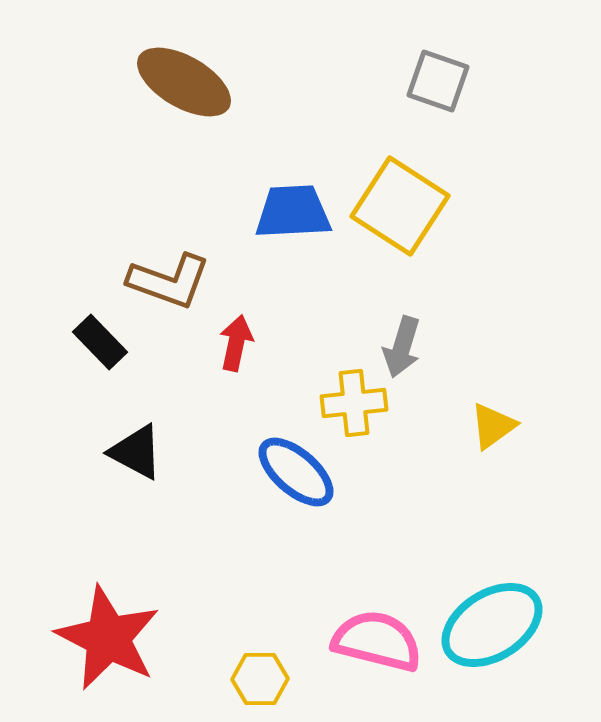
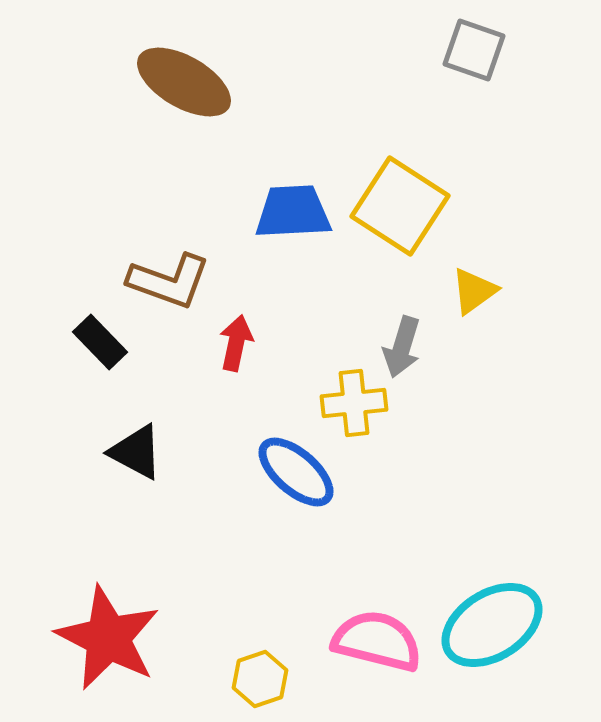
gray square: moved 36 px right, 31 px up
yellow triangle: moved 19 px left, 135 px up
yellow hexagon: rotated 18 degrees counterclockwise
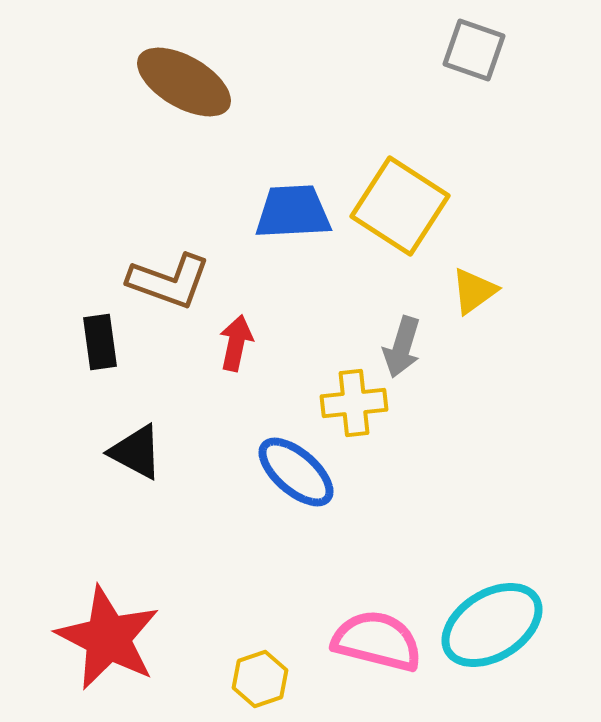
black rectangle: rotated 36 degrees clockwise
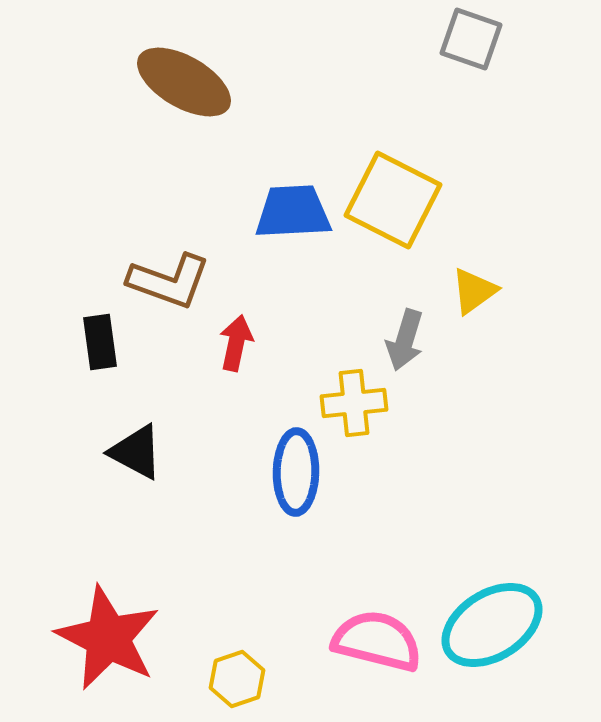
gray square: moved 3 px left, 11 px up
yellow square: moved 7 px left, 6 px up; rotated 6 degrees counterclockwise
gray arrow: moved 3 px right, 7 px up
blue ellipse: rotated 50 degrees clockwise
yellow hexagon: moved 23 px left
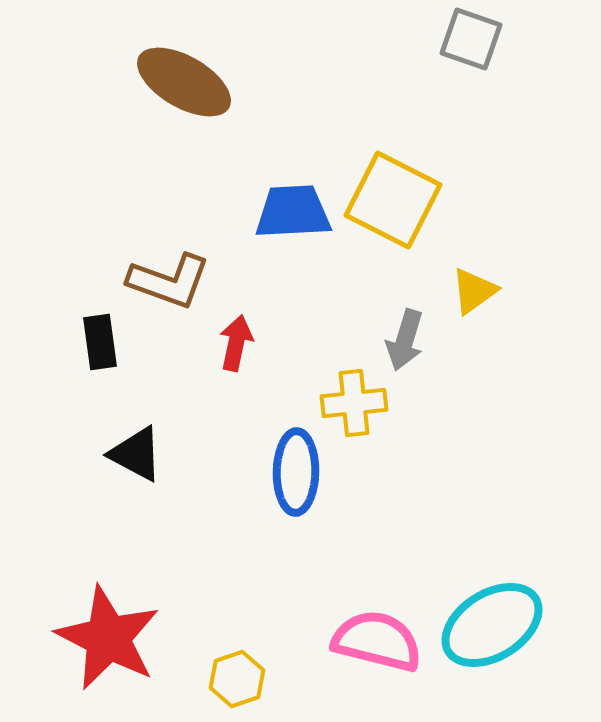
black triangle: moved 2 px down
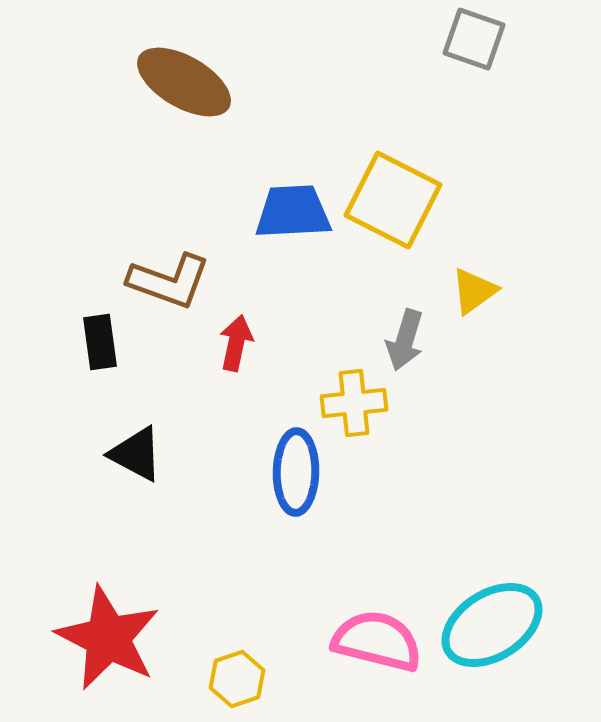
gray square: moved 3 px right
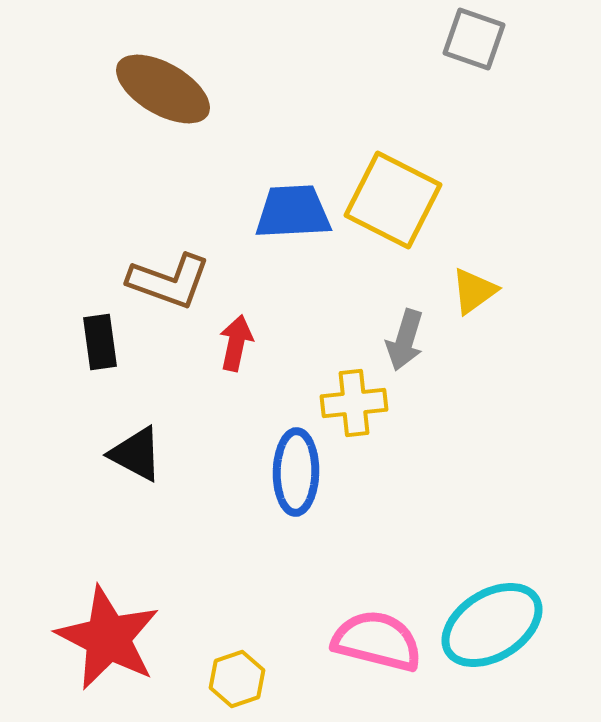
brown ellipse: moved 21 px left, 7 px down
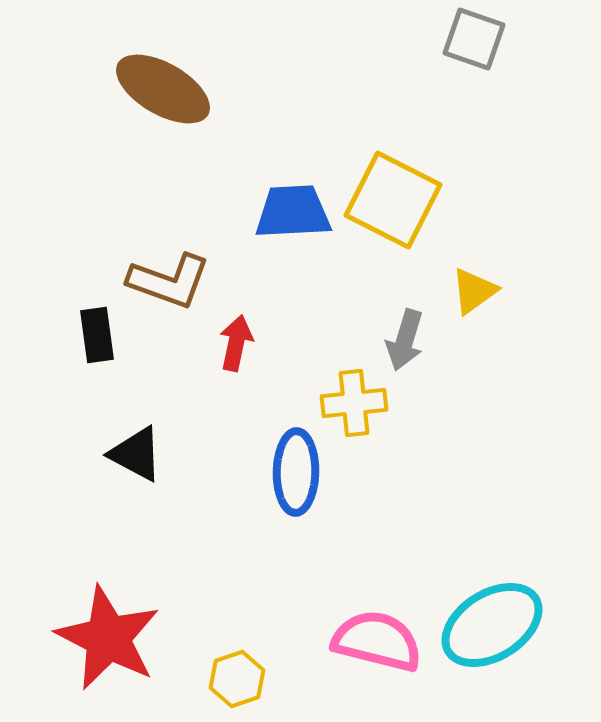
black rectangle: moved 3 px left, 7 px up
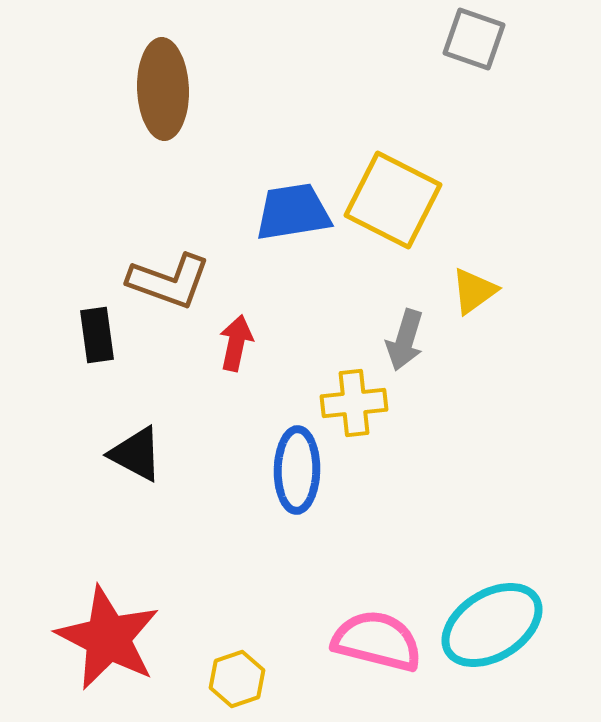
brown ellipse: rotated 58 degrees clockwise
blue trapezoid: rotated 6 degrees counterclockwise
blue ellipse: moved 1 px right, 2 px up
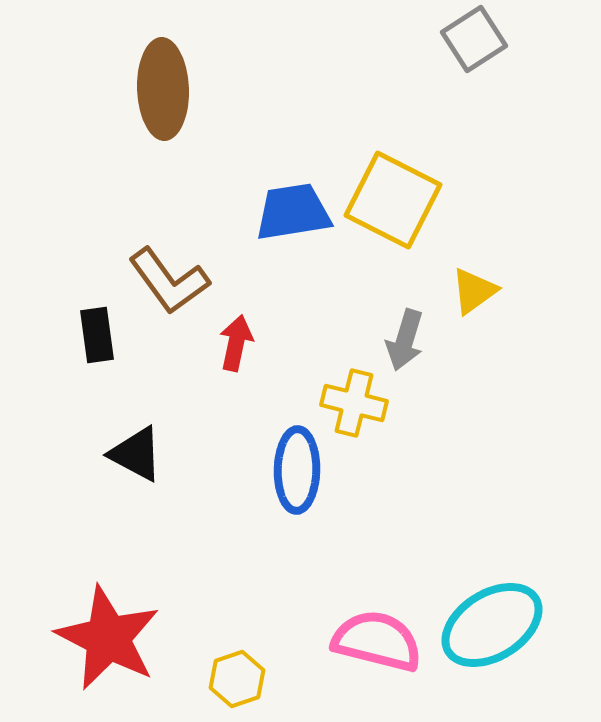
gray square: rotated 38 degrees clockwise
brown L-shape: rotated 34 degrees clockwise
yellow cross: rotated 20 degrees clockwise
